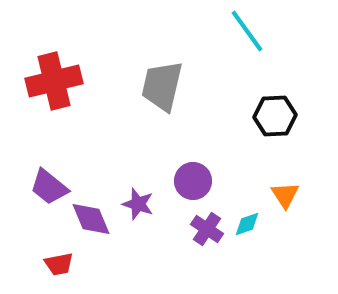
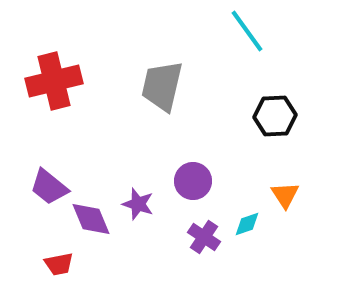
purple cross: moved 3 px left, 8 px down
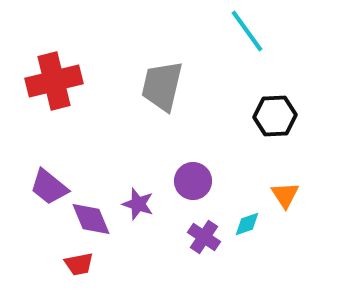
red trapezoid: moved 20 px right
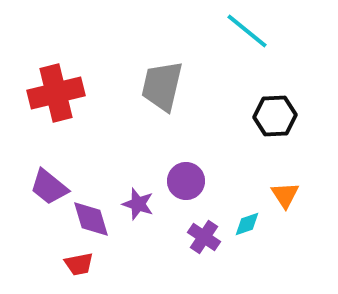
cyan line: rotated 15 degrees counterclockwise
red cross: moved 2 px right, 12 px down
purple circle: moved 7 px left
purple diamond: rotated 6 degrees clockwise
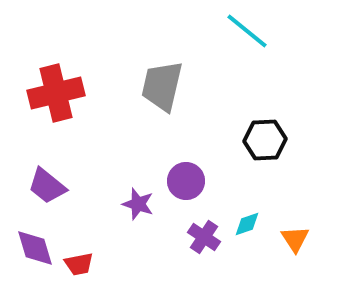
black hexagon: moved 10 px left, 24 px down
purple trapezoid: moved 2 px left, 1 px up
orange triangle: moved 10 px right, 44 px down
purple diamond: moved 56 px left, 29 px down
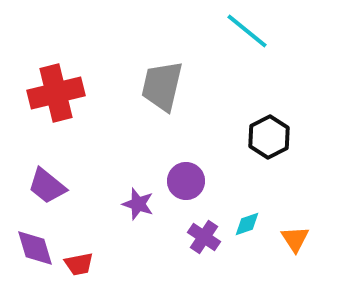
black hexagon: moved 4 px right, 3 px up; rotated 24 degrees counterclockwise
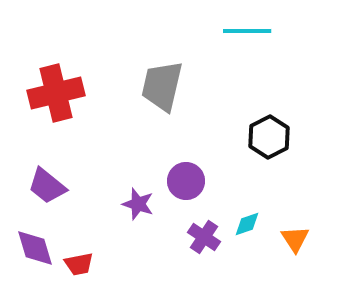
cyan line: rotated 39 degrees counterclockwise
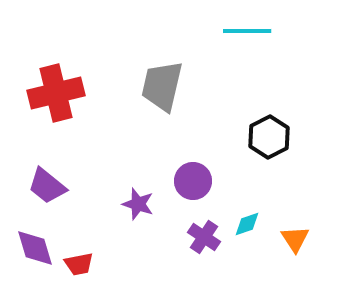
purple circle: moved 7 px right
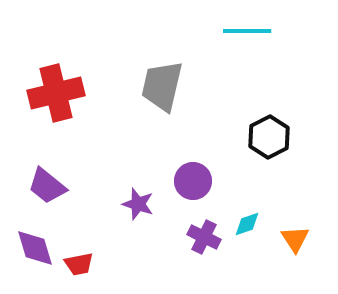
purple cross: rotated 8 degrees counterclockwise
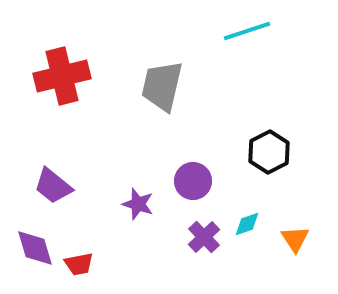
cyan line: rotated 18 degrees counterclockwise
red cross: moved 6 px right, 17 px up
black hexagon: moved 15 px down
purple trapezoid: moved 6 px right
purple cross: rotated 20 degrees clockwise
